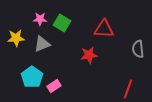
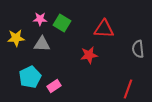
gray triangle: rotated 24 degrees clockwise
cyan pentagon: moved 2 px left; rotated 10 degrees clockwise
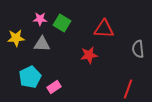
pink rectangle: moved 1 px down
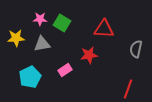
gray triangle: rotated 12 degrees counterclockwise
gray semicircle: moved 2 px left; rotated 18 degrees clockwise
pink rectangle: moved 11 px right, 17 px up
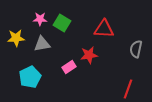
pink rectangle: moved 4 px right, 3 px up
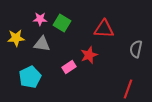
gray triangle: rotated 18 degrees clockwise
red star: rotated 12 degrees counterclockwise
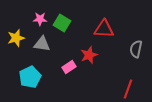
yellow star: rotated 12 degrees counterclockwise
